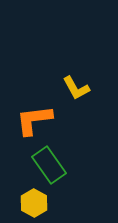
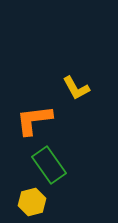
yellow hexagon: moved 2 px left, 1 px up; rotated 16 degrees clockwise
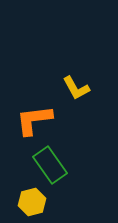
green rectangle: moved 1 px right
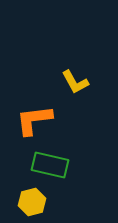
yellow L-shape: moved 1 px left, 6 px up
green rectangle: rotated 42 degrees counterclockwise
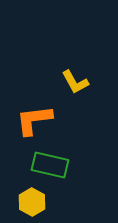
yellow hexagon: rotated 16 degrees counterclockwise
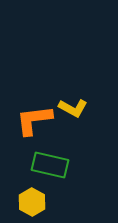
yellow L-shape: moved 2 px left, 26 px down; rotated 32 degrees counterclockwise
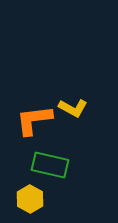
yellow hexagon: moved 2 px left, 3 px up
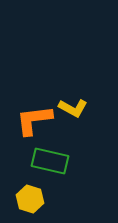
green rectangle: moved 4 px up
yellow hexagon: rotated 12 degrees counterclockwise
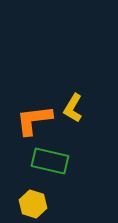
yellow L-shape: rotated 92 degrees clockwise
yellow hexagon: moved 3 px right, 5 px down
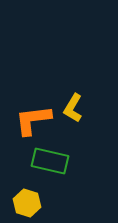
orange L-shape: moved 1 px left
yellow hexagon: moved 6 px left, 1 px up
